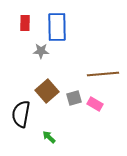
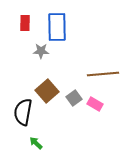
gray square: rotated 21 degrees counterclockwise
black semicircle: moved 2 px right, 2 px up
green arrow: moved 13 px left, 6 px down
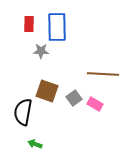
red rectangle: moved 4 px right, 1 px down
brown line: rotated 8 degrees clockwise
brown square: rotated 30 degrees counterclockwise
green arrow: moved 1 px left, 1 px down; rotated 24 degrees counterclockwise
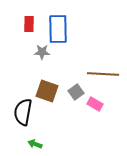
blue rectangle: moved 1 px right, 2 px down
gray star: moved 1 px right, 1 px down
gray square: moved 2 px right, 6 px up
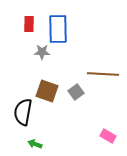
pink rectangle: moved 13 px right, 32 px down
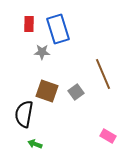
blue rectangle: rotated 16 degrees counterclockwise
brown line: rotated 64 degrees clockwise
black semicircle: moved 1 px right, 2 px down
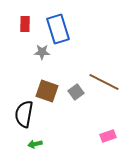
red rectangle: moved 4 px left
brown line: moved 1 px right, 8 px down; rotated 40 degrees counterclockwise
pink rectangle: rotated 49 degrees counterclockwise
green arrow: rotated 32 degrees counterclockwise
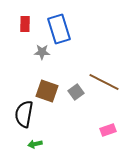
blue rectangle: moved 1 px right
pink rectangle: moved 6 px up
